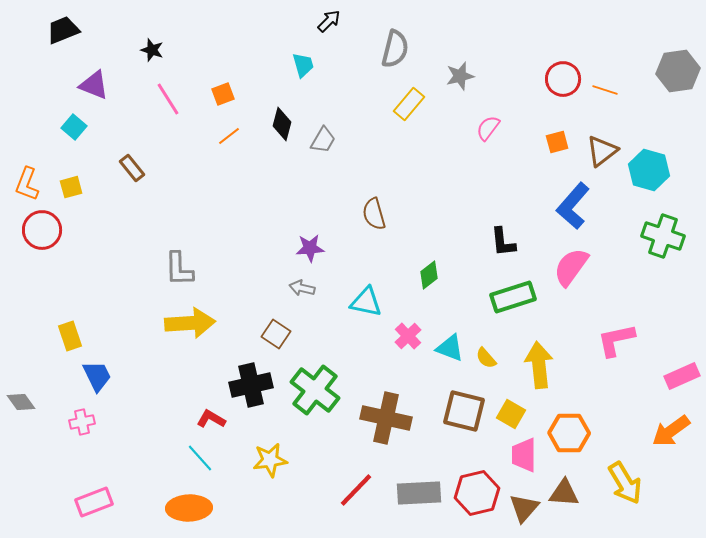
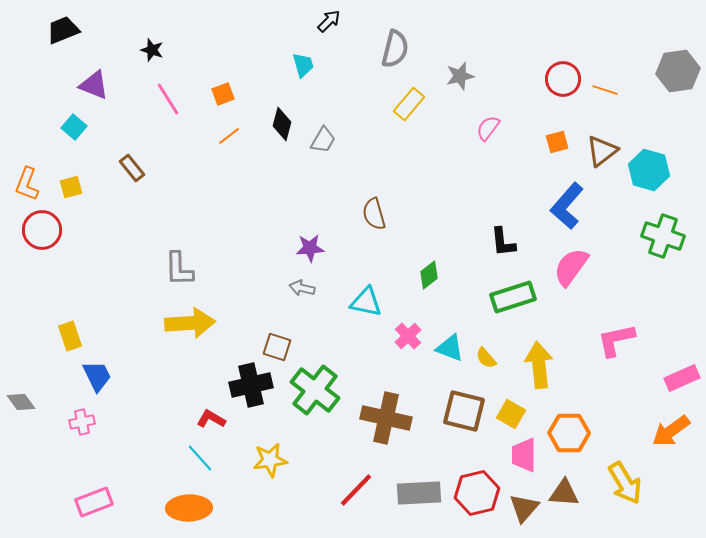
blue L-shape at (573, 206): moved 6 px left
brown square at (276, 334): moved 1 px right, 13 px down; rotated 16 degrees counterclockwise
pink rectangle at (682, 376): moved 2 px down
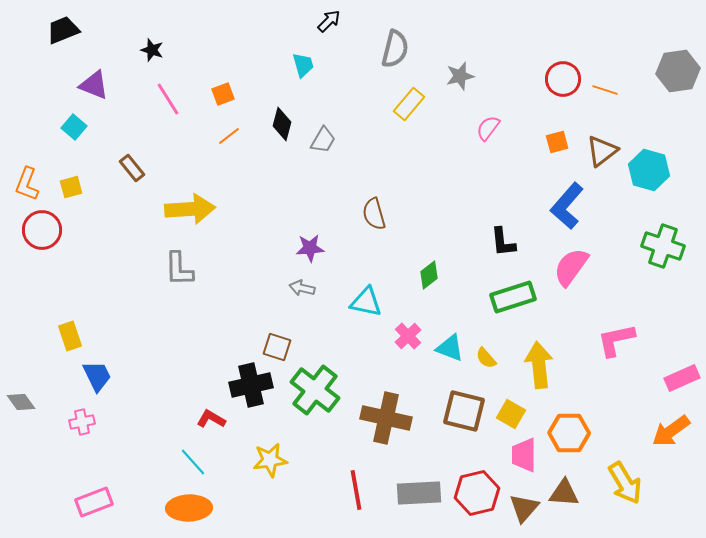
green cross at (663, 236): moved 10 px down
yellow arrow at (190, 323): moved 114 px up
cyan line at (200, 458): moved 7 px left, 4 px down
red line at (356, 490): rotated 54 degrees counterclockwise
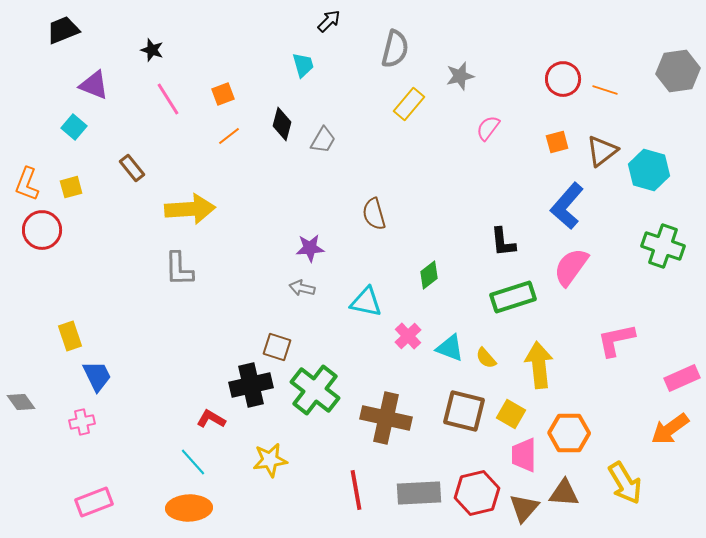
orange arrow at (671, 431): moved 1 px left, 2 px up
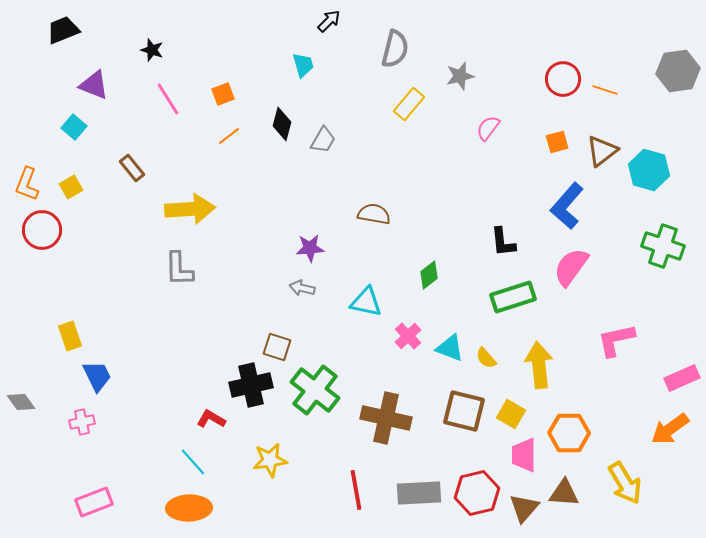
yellow square at (71, 187): rotated 15 degrees counterclockwise
brown semicircle at (374, 214): rotated 116 degrees clockwise
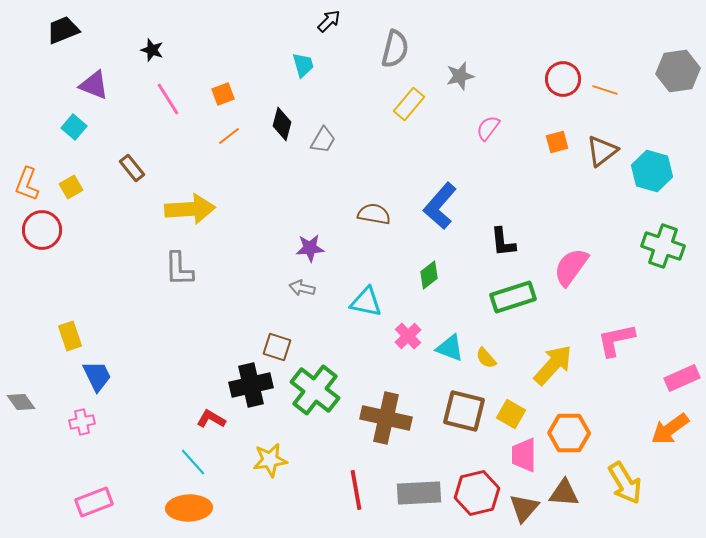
cyan hexagon at (649, 170): moved 3 px right, 1 px down
blue L-shape at (567, 206): moved 127 px left
yellow arrow at (539, 365): moved 14 px right; rotated 48 degrees clockwise
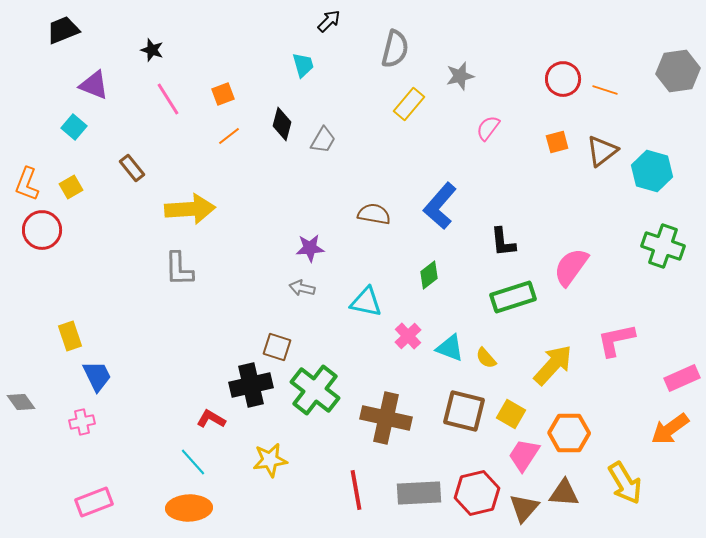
pink trapezoid at (524, 455): rotated 33 degrees clockwise
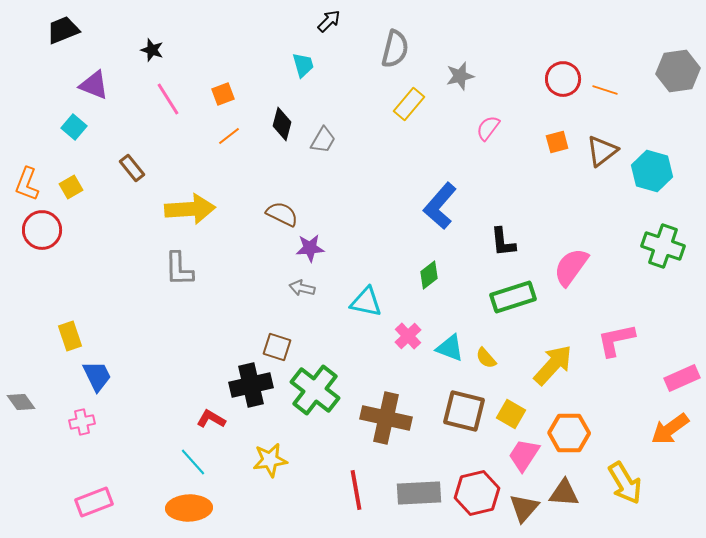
brown semicircle at (374, 214): moved 92 px left; rotated 16 degrees clockwise
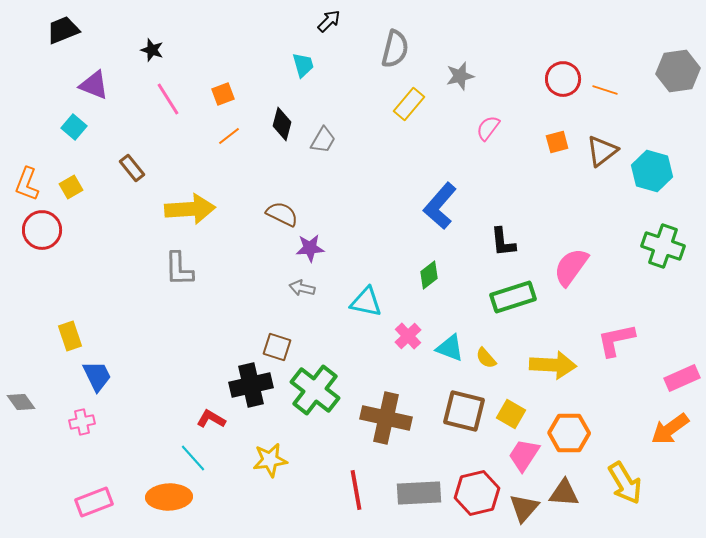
yellow arrow at (553, 365): rotated 51 degrees clockwise
cyan line at (193, 462): moved 4 px up
orange ellipse at (189, 508): moved 20 px left, 11 px up
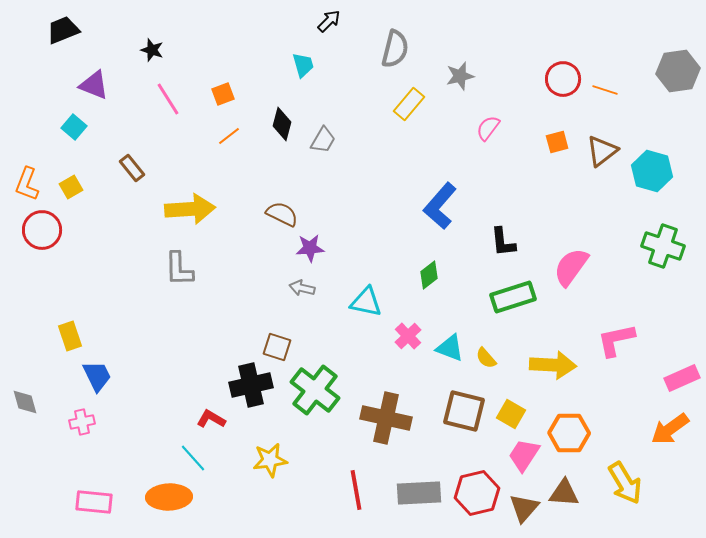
gray diamond at (21, 402): moved 4 px right; rotated 20 degrees clockwise
pink rectangle at (94, 502): rotated 27 degrees clockwise
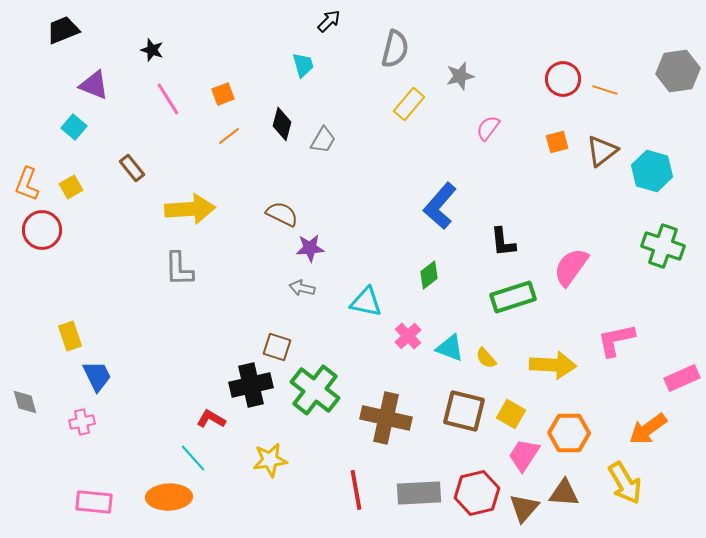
orange arrow at (670, 429): moved 22 px left
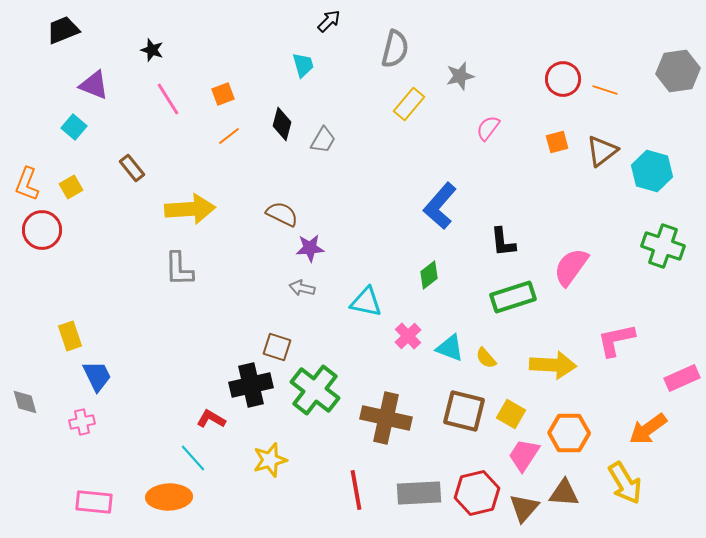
yellow star at (270, 460): rotated 8 degrees counterclockwise
